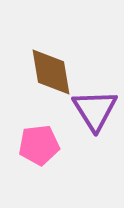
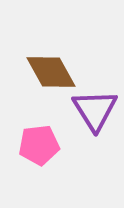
brown diamond: rotated 20 degrees counterclockwise
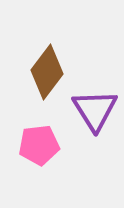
brown diamond: moved 4 px left; rotated 66 degrees clockwise
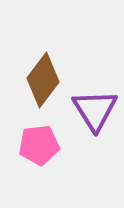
brown diamond: moved 4 px left, 8 px down
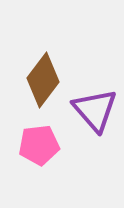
purple triangle: rotated 9 degrees counterclockwise
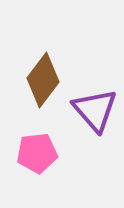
pink pentagon: moved 2 px left, 8 px down
